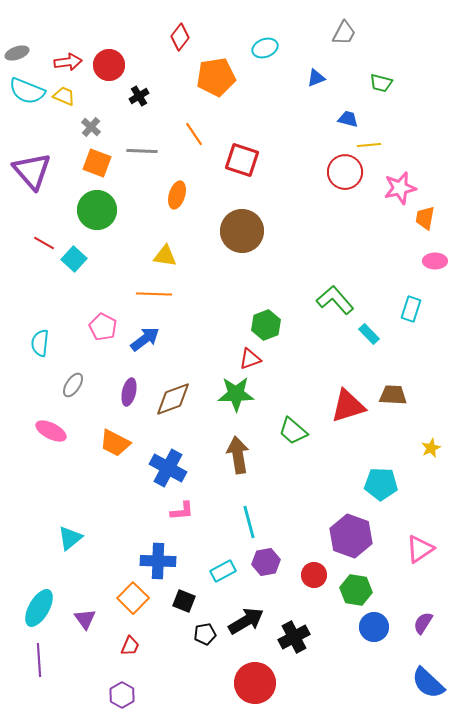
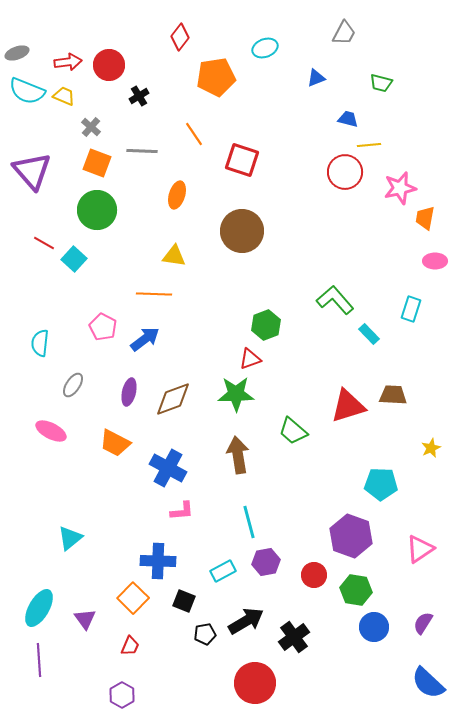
yellow triangle at (165, 256): moved 9 px right
black cross at (294, 637): rotated 8 degrees counterclockwise
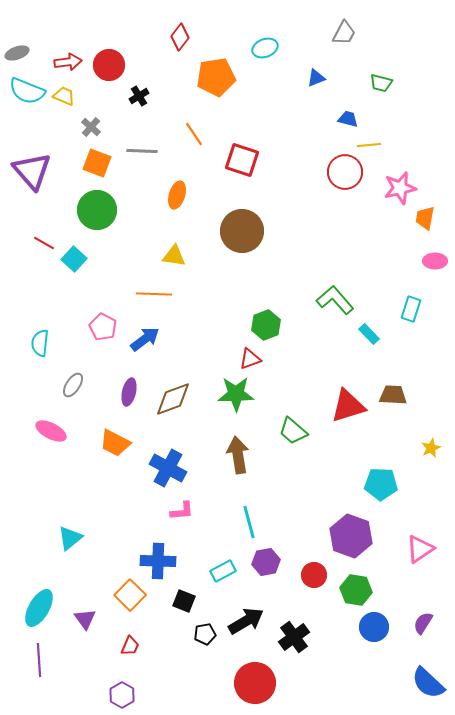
orange square at (133, 598): moved 3 px left, 3 px up
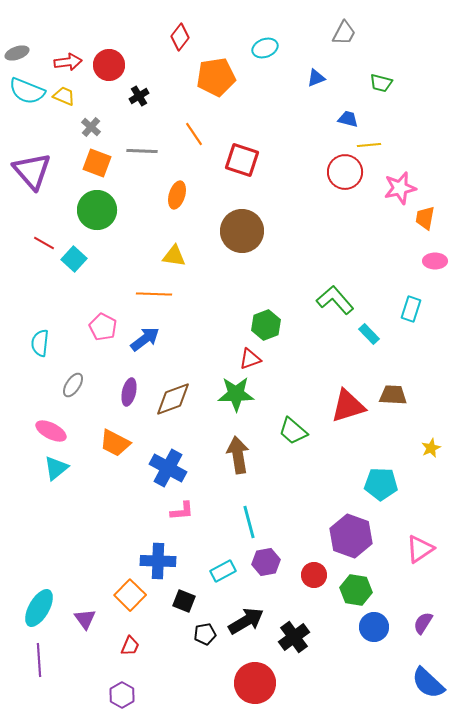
cyan triangle at (70, 538): moved 14 px left, 70 px up
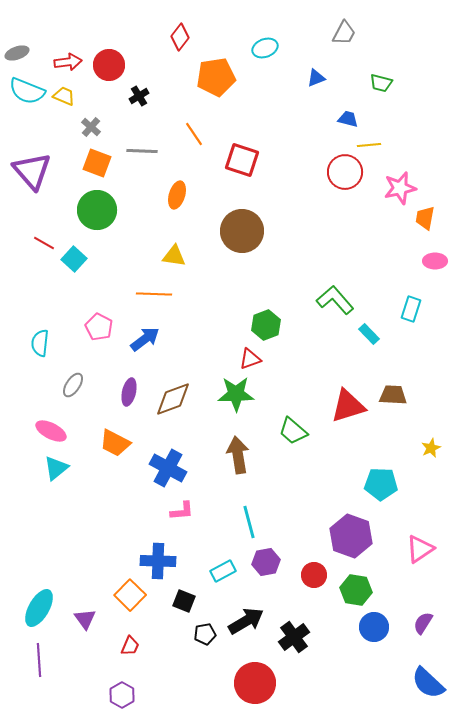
pink pentagon at (103, 327): moved 4 px left
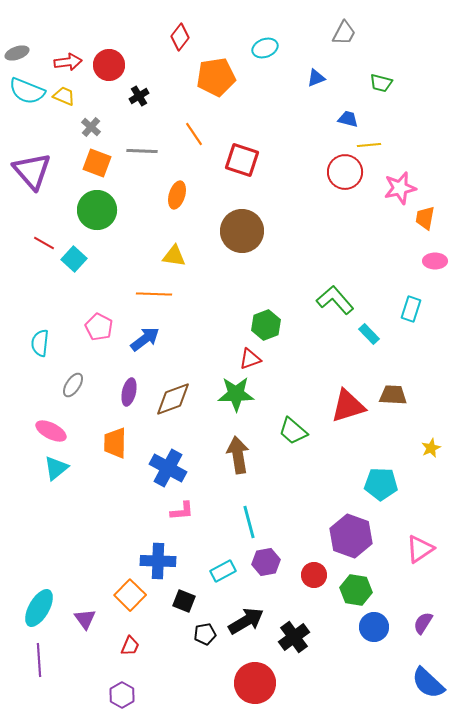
orange trapezoid at (115, 443): rotated 64 degrees clockwise
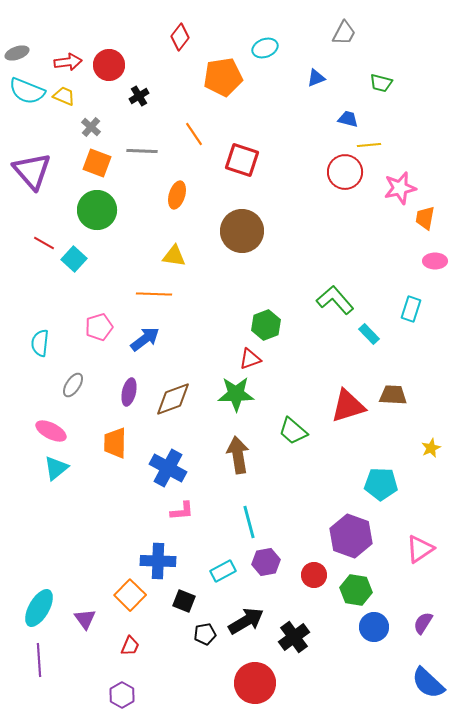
orange pentagon at (216, 77): moved 7 px right
pink pentagon at (99, 327): rotated 28 degrees clockwise
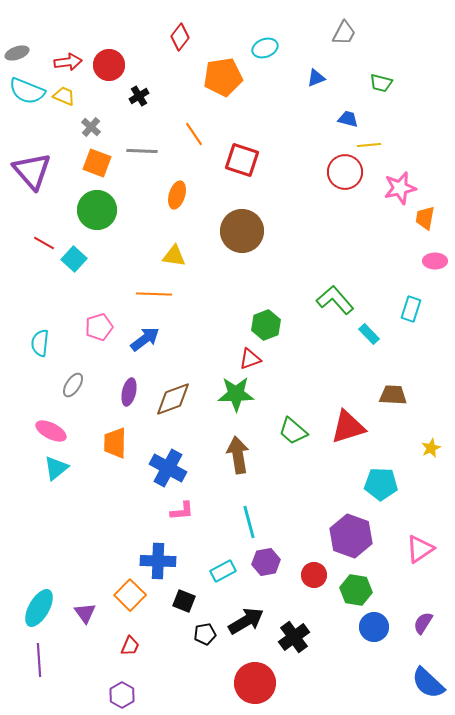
red triangle at (348, 406): moved 21 px down
purple triangle at (85, 619): moved 6 px up
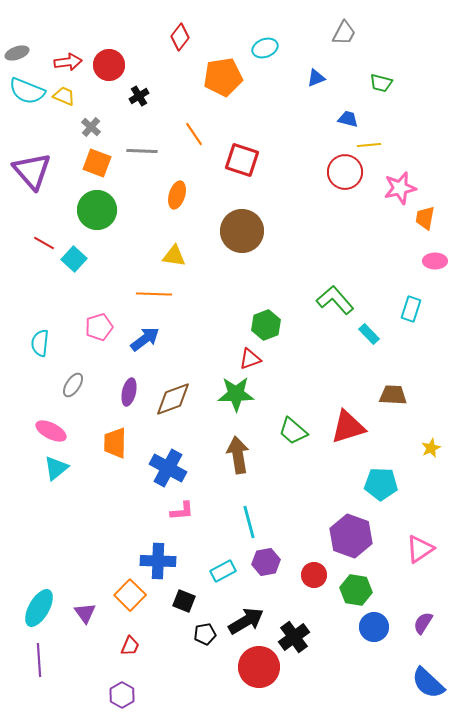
red circle at (255, 683): moved 4 px right, 16 px up
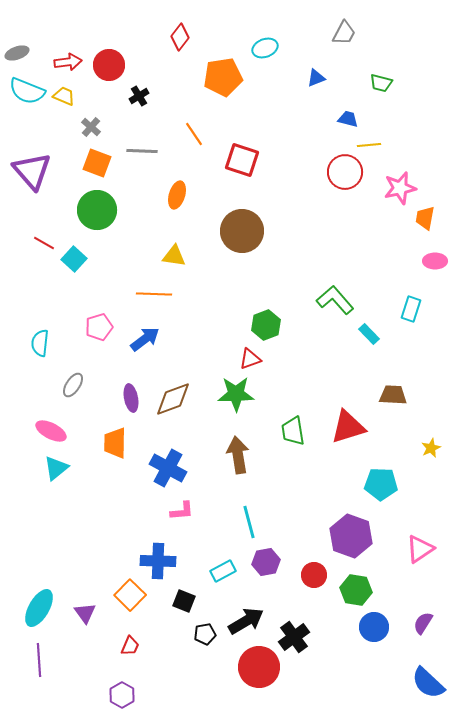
purple ellipse at (129, 392): moved 2 px right, 6 px down; rotated 24 degrees counterclockwise
green trapezoid at (293, 431): rotated 40 degrees clockwise
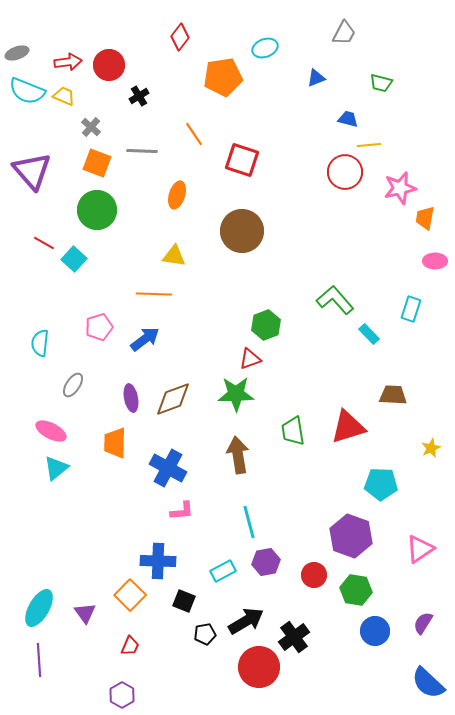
blue circle at (374, 627): moved 1 px right, 4 px down
